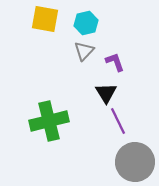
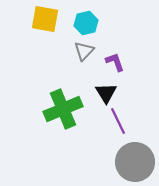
green cross: moved 14 px right, 12 px up; rotated 9 degrees counterclockwise
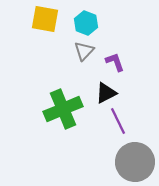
cyan hexagon: rotated 25 degrees counterclockwise
black triangle: rotated 35 degrees clockwise
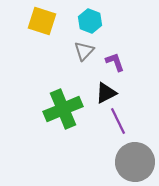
yellow square: moved 3 px left, 2 px down; rotated 8 degrees clockwise
cyan hexagon: moved 4 px right, 2 px up
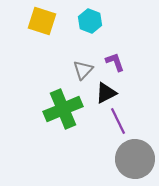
gray triangle: moved 1 px left, 19 px down
gray circle: moved 3 px up
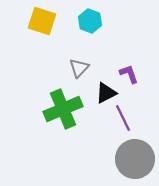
purple L-shape: moved 14 px right, 12 px down
gray triangle: moved 4 px left, 2 px up
purple line: moved 5 px right, 3 px up
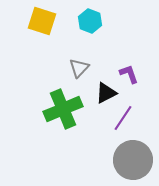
purple line: rotated 60 degrees clockwise
gray circle: moved 2 px left, 1 px down
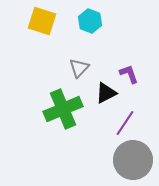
purple line: moved 2 px right, 5 px down
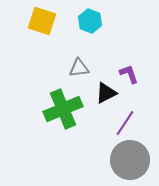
gray triangle: rotated 40 degrees clockwise
gray circle: moved 3 px left
